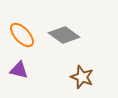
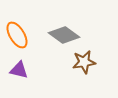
orange ellipse: moved 5 px left; rotated 12 degrees clockwise
brown star: moved 2 px right, 15 px up; rotated 30 degrees counterclockwise
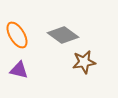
gray diamond: moved 1 px left
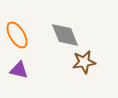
gray diamond: moved 2 px right; rotated 32 degrees clockwise
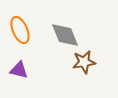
orange ellipse: moved 3 px right, 5 px up; rotated 8 degrees clockwise
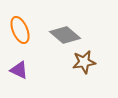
gray diamond: rotated 28 degrees counterclockwise
purple triangle: rotated 12 degrees clockwise
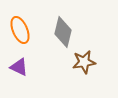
gray diamond: moved 2 px left, 3 px up; rotated 64 degrees clockwise
purple triangle: moved 3 px up
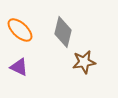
orange ellipse: rotated 24 degrees counterclockwise
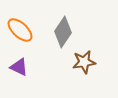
gray diamond: rotated 20 degrees clockwise
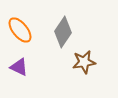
orange ellipse: rotated 8 degrees clockwise
